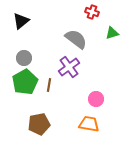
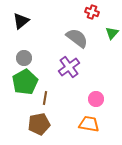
green triangle: rotated 32 degrees counterclockwise
gray semicircle: moved 1 px right, 1 px up
brown line: moved 4 px left, 13 px down
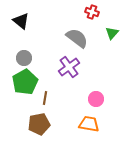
black triangle: rotated 42 degrees counterclockwise
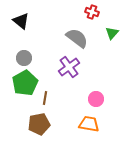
green pentagon: moved 1 px down
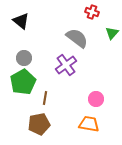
purple cross: moved 3 px left, 2 px up
green pentagon: moved 2 px left, 1 px up
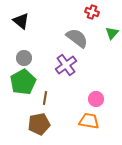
orange trapezoid: moved 3 px up
